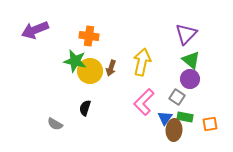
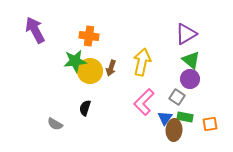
purple arrow: rotated 84 degrees clockwise
purple triangle: rotated 15 degrees clockwise
green star: rotated 20 degrees counterclockwise
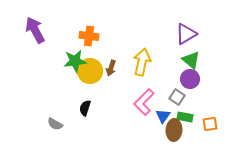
blue triangle: moved 2 px left, 2 px up
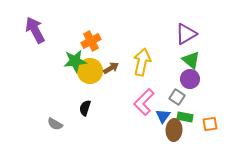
orange cross: moved 2 px right, 5 px down; rotated 36 degrees counterclockwise
brown arrow: rotated 140 degrees counterclockwise
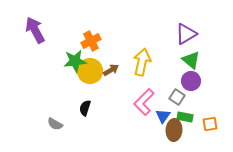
brown arrow: moved 2 px down
purple circle: moved 1 px right, 2 px down
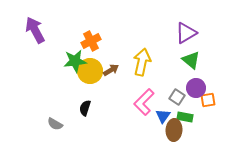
purple triangle: moved 1 px up
purple circle: moved 5 px right, 7 px down
orange square: moved 2 px left, 24 px up
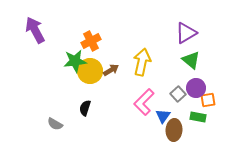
gray square: moved 1 px right, 3 px up; rotated 14 degrees clockwise
green rectangle: moved 13 px right
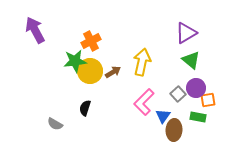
brown arrow: moved 2 px right, 2 px down
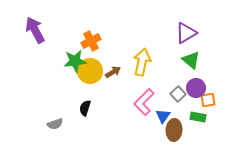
gray semicircle: rotated 49 degrees counterclockwise
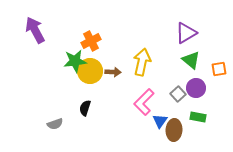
brown arrow: rotated 35 degrees clockwise
orange square: moved 11 px right, 31 px up
blue triangle: moved 3 px left, 5 px down
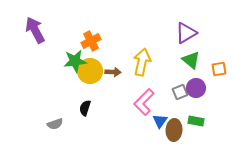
gray square: moved 2 px right, 2 px up; rotated 21 degrees clockwise
green rectangle: moved 2 px left, 4 px down
